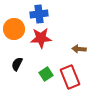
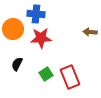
blue cross: moved 3 px left; rotated 12 degrees clockwise
orange circle: moved 1 px left
brown arrow: moved 11 px right, 17 px up
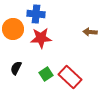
black semicircle: moved 1 px left, 4 px down
red rectangle: rotated 25 degrees counterclockwise
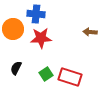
red rectangle: rotated 25 degrees counterclockwise
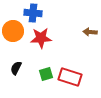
blue cross: moved 3 px left, 1 px up
orange circle: moved 2 px down
green square: rotated 16 degrees clockwise
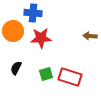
brown arrow: moved 4 px down
